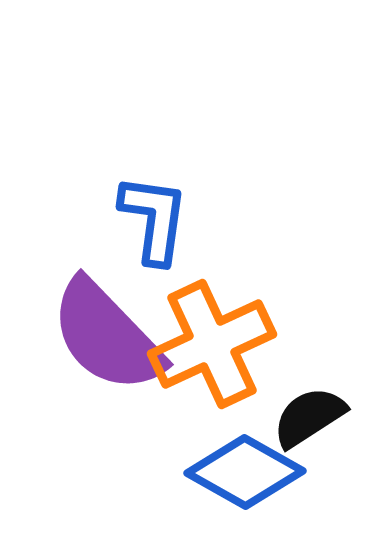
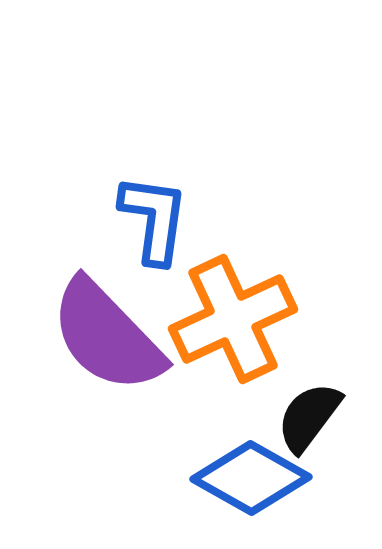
orange cross: moved 21 px right, 25 px up
black semicircle: rotated 20 degrees counterclockwise
blue diamond: moved 6 px right, 6 px down
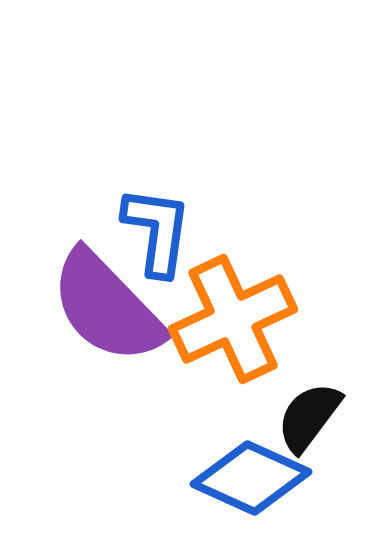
blue L-shape: moved 3 px right, 12 px down
purple semicircle: moved 29 px up
blue diamond: rotated 5 degrees counterclockwise
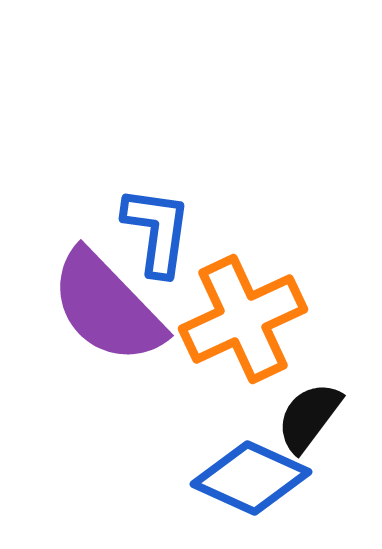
orange cross: moved 10 px right
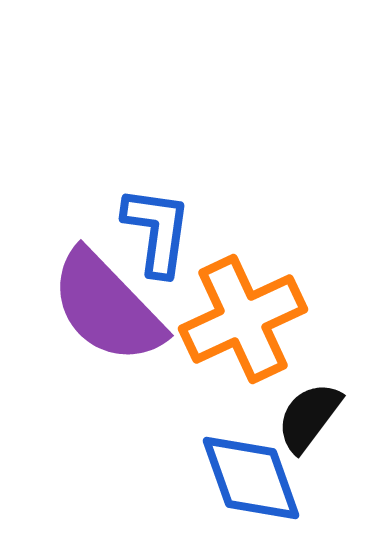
blue diamond: rotated 46 degrees clockwise
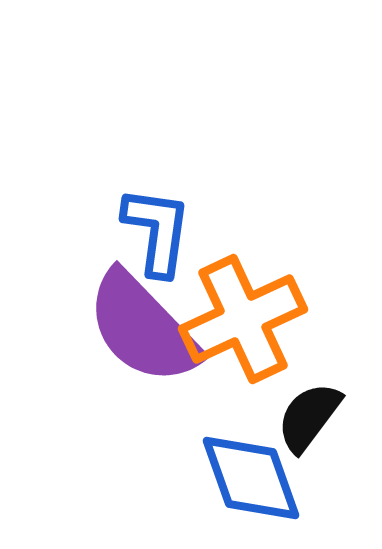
purple semicircle: moved 36 px right, 21 px down
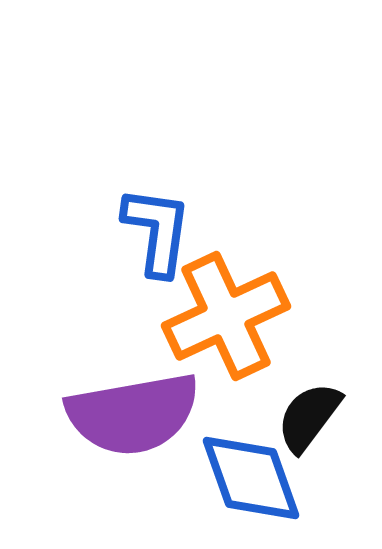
orange cross: moved 17 px left, 3 px up
purple semicircle: moved 10 px left, 86 px down; rotated 56 degrees counterclockwise
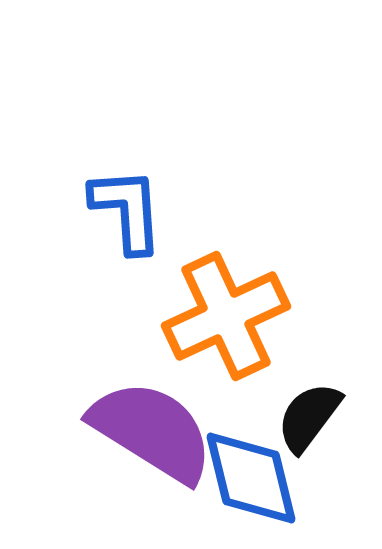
blue L-shape: moved 30 px left, 21 px up; rotated 12 degrees counterclockwise
purple semicircle: moved 19 px right, 17 px down; rotated 138 degrees counterclockwise
blue diamond: rotated 6 degrees clockwise
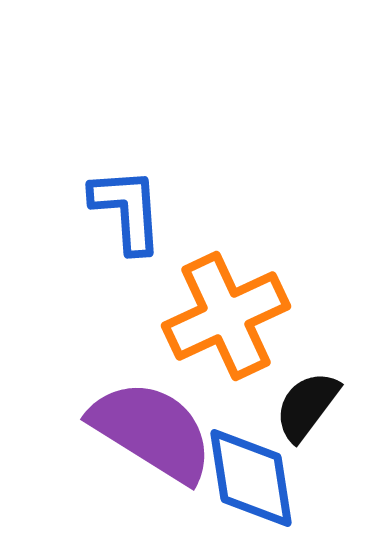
black semicircle: moved 2 px left, 11 px up
blue diamond: rotated 5 degrees clockwise
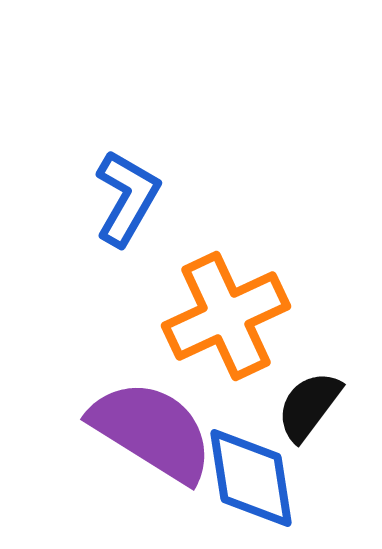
blue L-shape: moved 12 px up; rotated 34 degrees clockwise
black semicircle: moved 2 px right
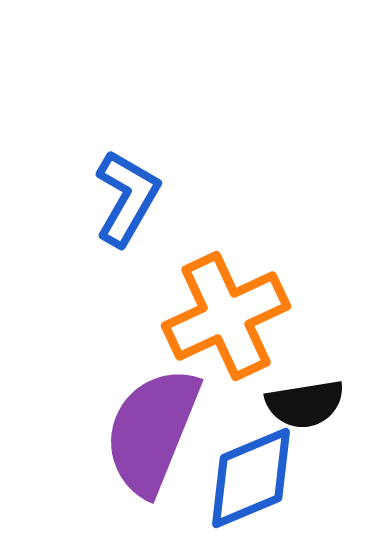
black semicircle: moved 4 px left, 2 px up; rotated 136 degrees counterclockwise
purple semicircle: rotated 100 degrees counterclockwise
blue diamond: rotated 76 degrees clockwise
